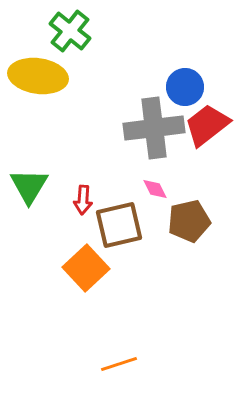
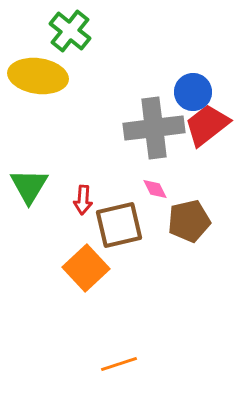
blue circle: moved 8 px right, 5 px down
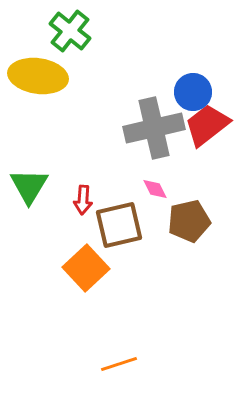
gray cross: rotated 6 degrees counterclockwise
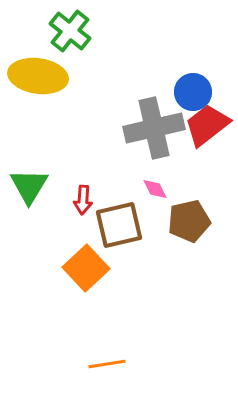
orange line: moved 12 px left; rotated 9 degrees clockwise
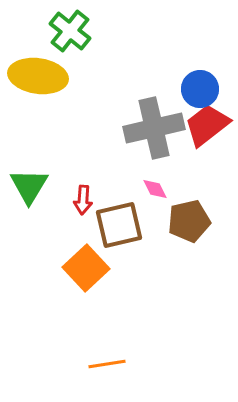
blue circle: moved 7 px right, 3 px up
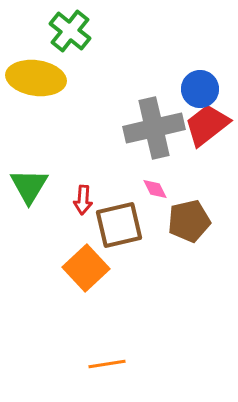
yellow ellipse: moved 2 px left, 2 px down
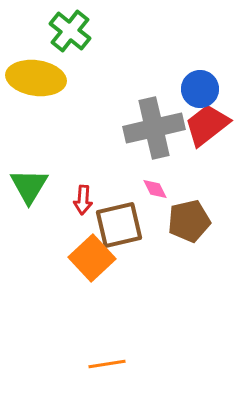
orange square: moved 6 px right, 10 px up
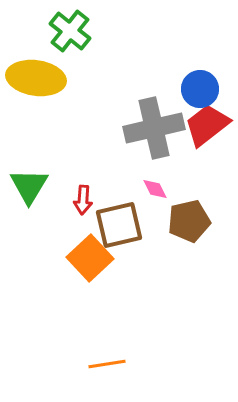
orange square: moved 2 px left
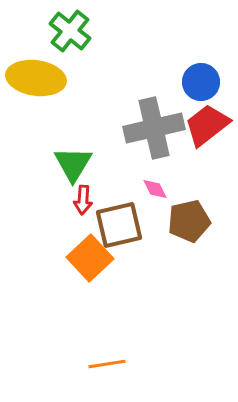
blue circle: moved 1 px right, 7 px up
green triangle: moved 44 px right, 22 px up
